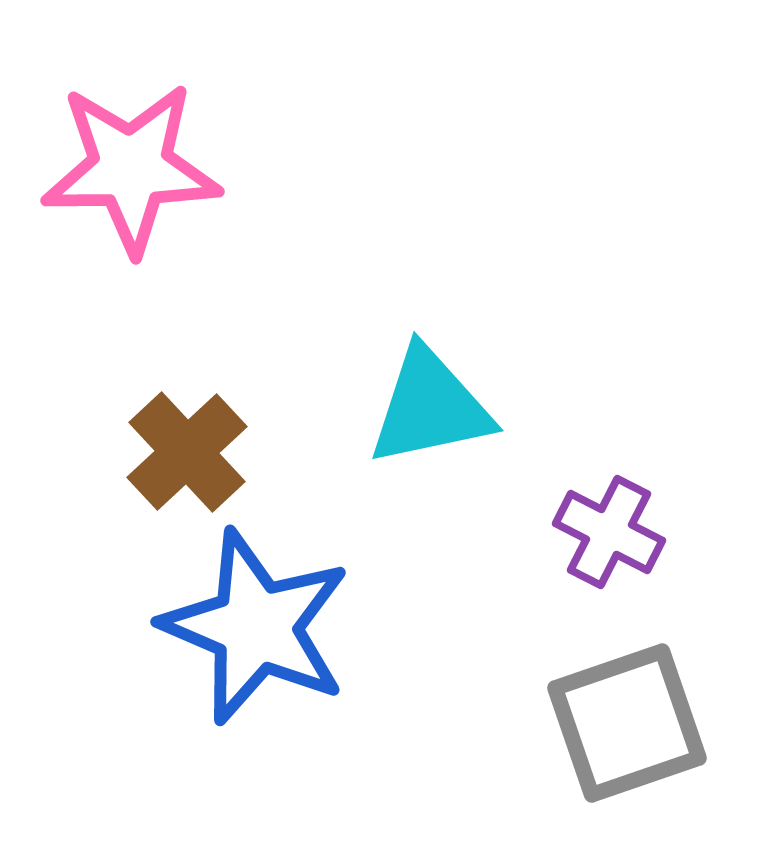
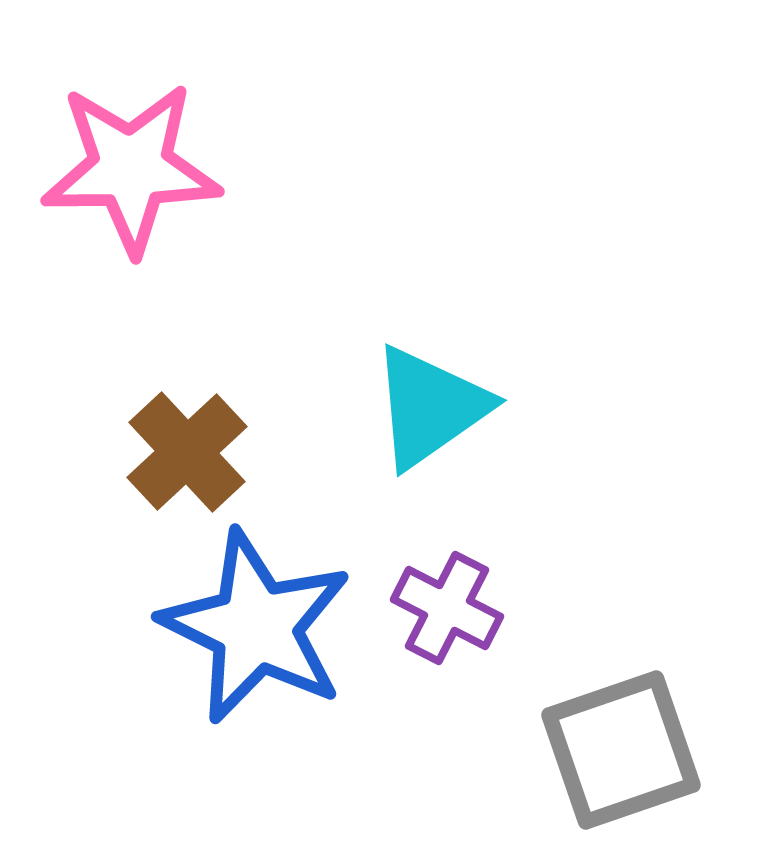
cyan triangle: rotated 23 degrees counterclockwise
purple cross: moved 162 px left, 76 px down
blue star: rotated 3 degrees clockwise
gray square: moved 6 px left, 27 px down
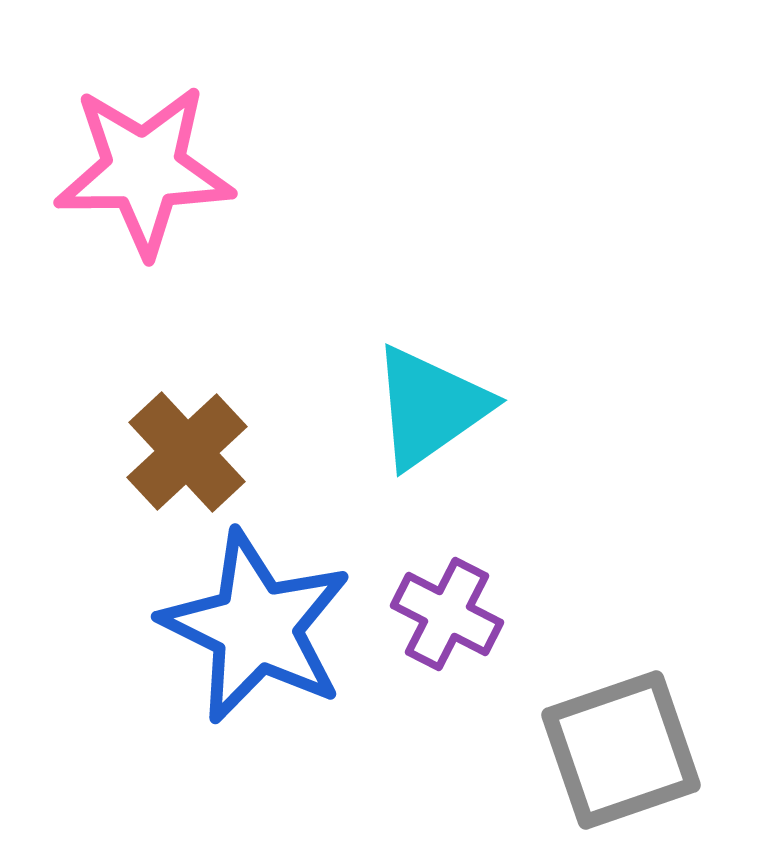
pink star: moved 13 px right, 2 px down
purple cross: moved 6 px down
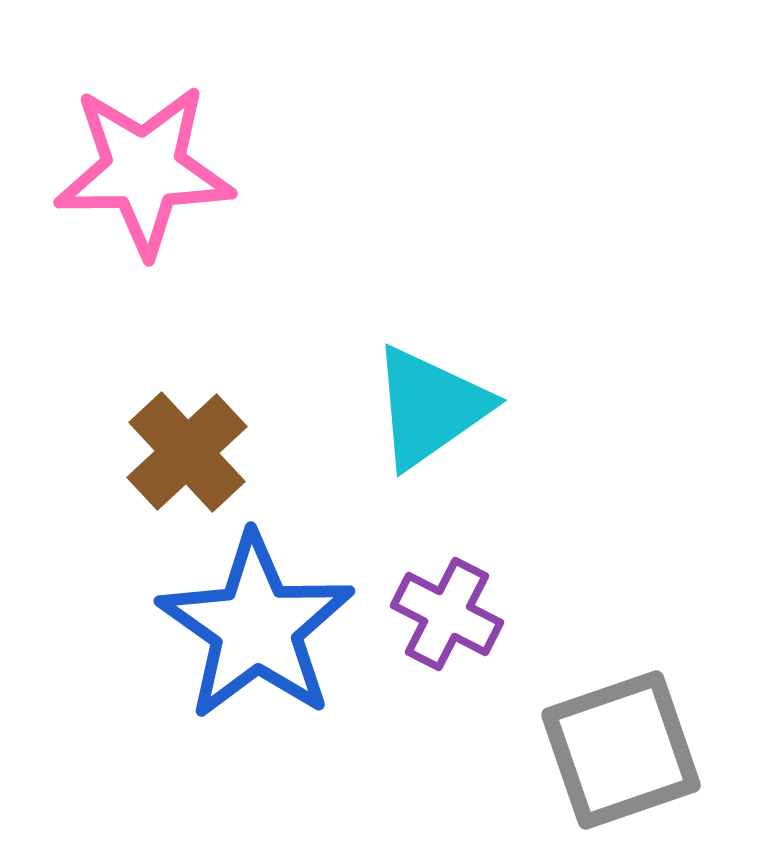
blue star: rotated 9 degrees clockwise
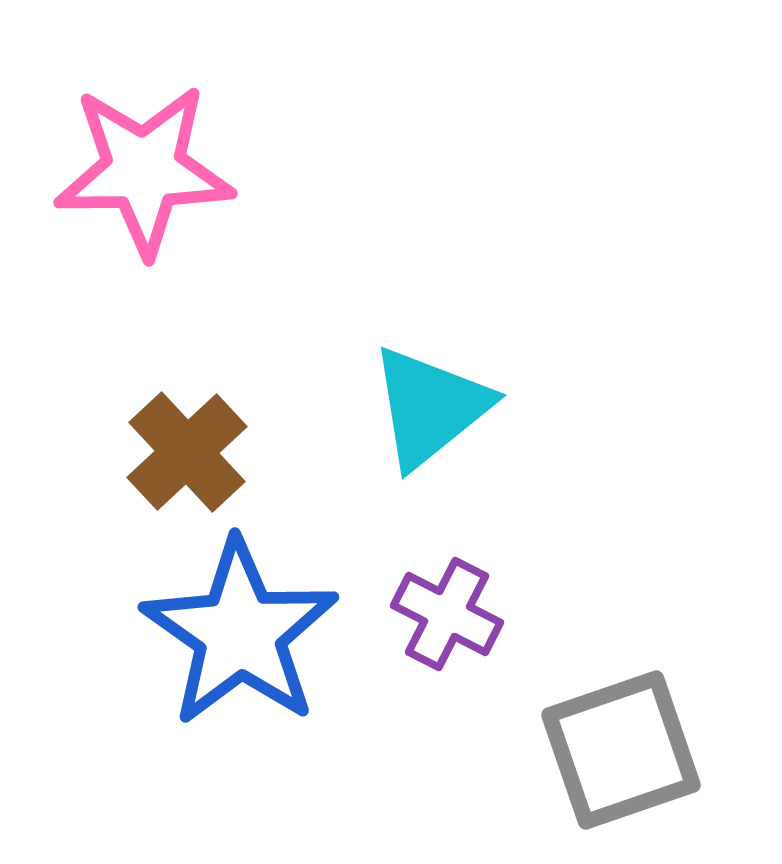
cyan triangle: rotated 4 degrees counterclockwise
blue star: moved 16 px left, 6 px down
